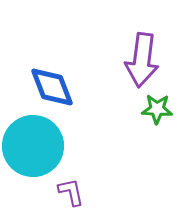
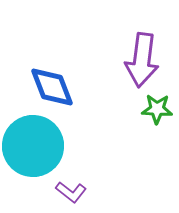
purple L-shape: rotated 140 degrees clockwise
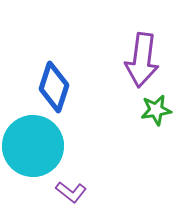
blue diamond: moved 2 px right; rotated 39 degrees clockwise
green star: moved 1 px left, 1 px down; rotated 12 degrees counterclockwise
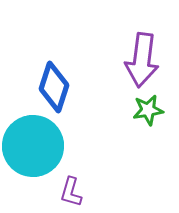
green star: moved 8 px left
purple L-shape: rotated 68 degrees clockwise
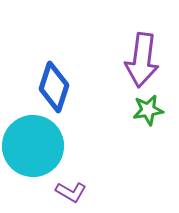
purple L-shape: rotated 76 degrees counterclockwise
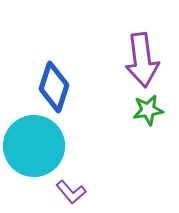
purple arrow: rotated 14 degrees counterclockwise
cyan circle: moved 1 px right
purple L-shape: rotated 20 degrees clockwise
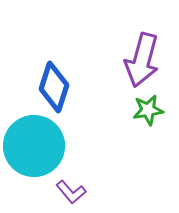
purple arrow: rotated 22 degrees clockwise
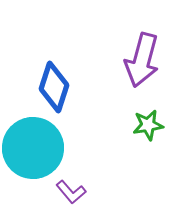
green star: moved 15 px down
cyan circle: moved 1 px left, 2 px down
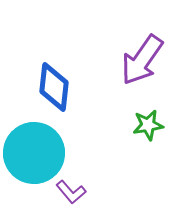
purple arrow: rotated 20 degrees clockwise
blue diamond: rotated 12 degrees counterclockwise
cyan circle: moved 1 px right, 5 px down
